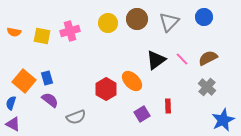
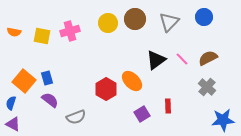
brown circle: moved 2 px left
blue star: rotated 20 degrees clockwise
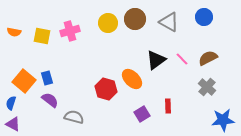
gray triangle: rotated 45 degrees counterclockwise
orange ellipse: moved 2 px up
red hexagon: rotated 15 degrees counterclockwise
gray semicircle: moved 2 px left; rotated 144 degrees counterclockwise
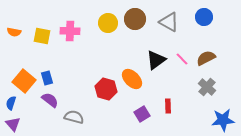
pink cross: rotated 18 degrees clockwise
brown semicircle: moved 2 px left
purple triangle: rotated 21 degrees clockwise
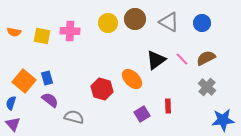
blue circle: moved 2 px left, 6 px down
red hexagon: moved 4 px left
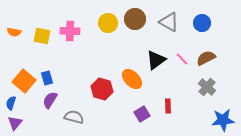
purple semicircle: rotated 96 degrees counterclockwise
purple triangle: moved 2 px right, 1 px up; rotated 21 degrees clockwise
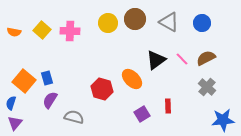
yellow square: moved 6 px up; rotated 30 degrees clockwise
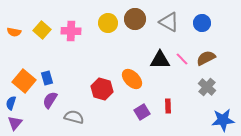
pink cross: moved 1 px right
black triangle: moved 4 px right; rotated 35 degrees clockwise
purple square: moved 2 px up
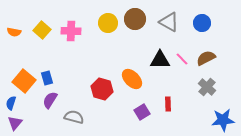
red rectangle: moved 2 px up
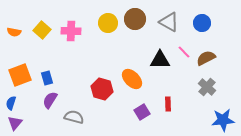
pink line: moved 2 px right, 7 px up
orange square: moved 4 px left, 6 px up; rotated 30 degrees clockwise
